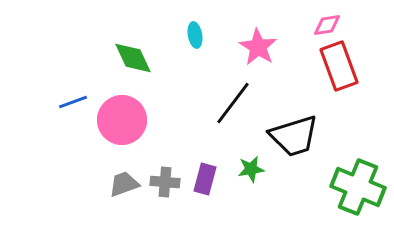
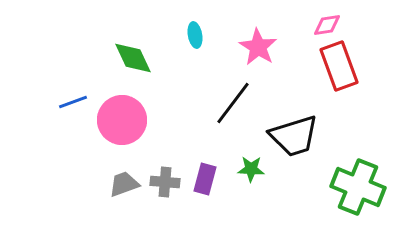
green star: rotated 12 degrees clockwise
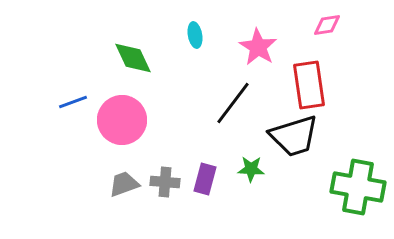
red rectangle: moved 30 px left, 19 px down; rotated 12 degrees clockwise
green cross: rotated 12 degrees counterclockwise
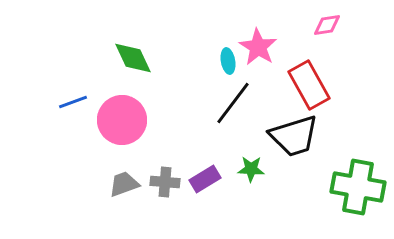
cyan ellipse: moved 33 px right, 26 px down
red rectangle: rotated 21 degrees counterclockwise
purple rectangle: rotated 44 degrees clockwise
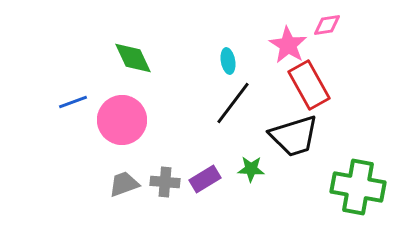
pink star: moved 30 px right, 2 px up
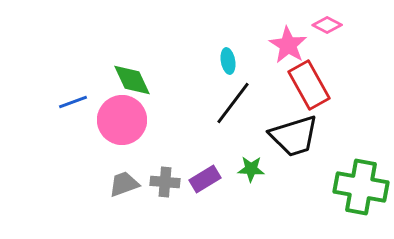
pink diamond: rotated 36 degrees clockwise
green diamond: moved 1 px left, 22 px down
green cross: moved 3 px right
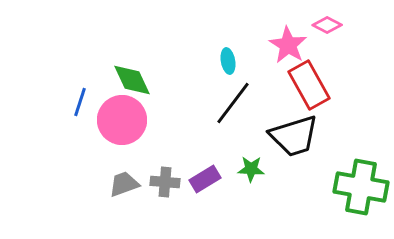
blue line: moved 7 px right; rotated 52 degrees counterclockwise
